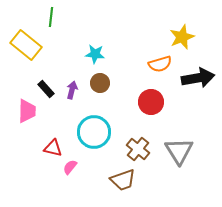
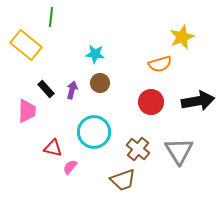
black arrow: moved 23 px down
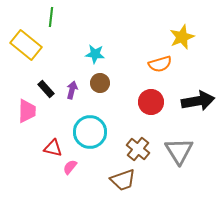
cyan circle: moved 4 px left
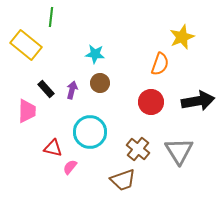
orange semicircle: rotated 55 degrees counterclockwise
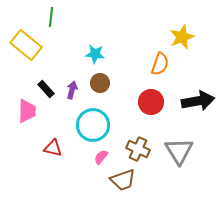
cyan circle: moved 3 px right, 7 px up
brown cross: rotated 15 degrees counterclockwise
pink semicircle: moved 31 px right, 10 px up
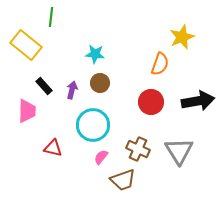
black rectangle: moved 2 px left, 3 px up
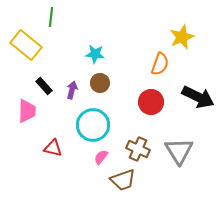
black arrow: moved 4 px up; rotated 36 degrees clockwise
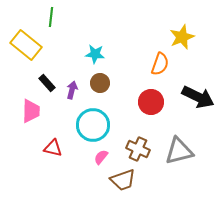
black rectangle: moved 3 px right, 3 px up
pink trapezoid: moved 4 px right
gray triangle: rotated 48 degrees clockwise
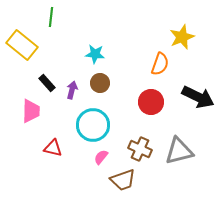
yellow rectangle: moved 4 px left
brown cross: moved 2 px right
